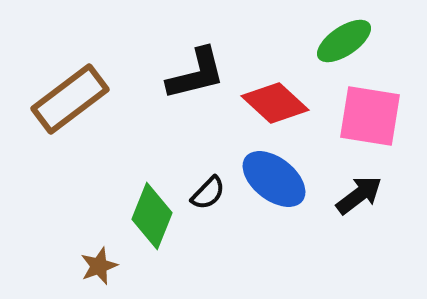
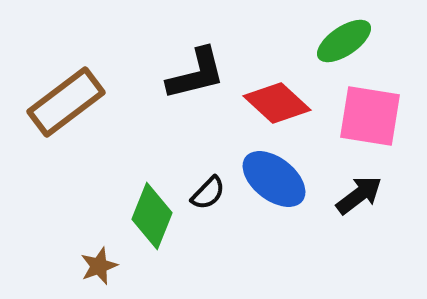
brown rectangle: moved 4 px left, 3 px down
red diamond: moved 2 px right
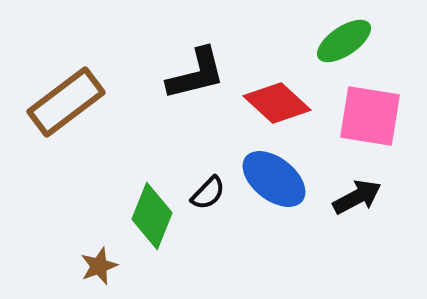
black arrow: moved 2 px left, 2 px down; rotated 9 degrees clockwise
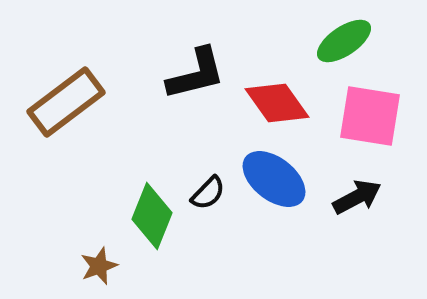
red diamond: rotated 12 degrees clockwise
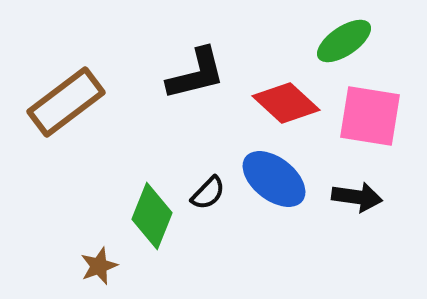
red diamond: moved 9 px right; rotated 12 degrees counterclockwise
black arrow: rotated 36 degrees clockwise
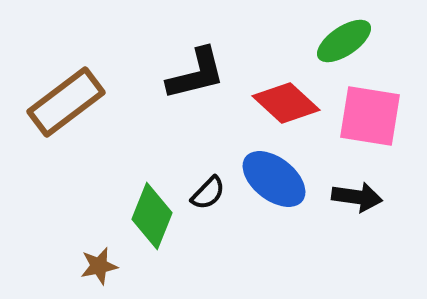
brown star: rotated 9 degrees clockwise
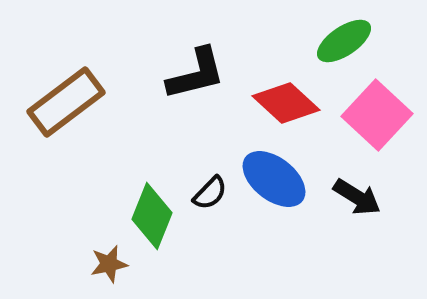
pink square: moved 7 px right, 1 px up; rotated 34 degrees clockwise
black semicircle: moved 2 px right
black arrow: rotated 24 degrees clockwise
brown star: moved 10 px right, 2 px up
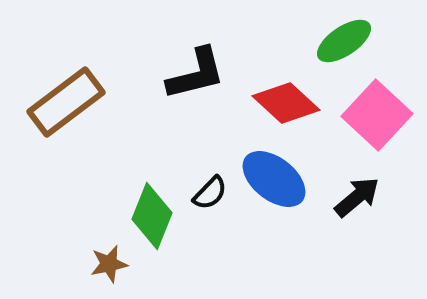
black arrow: rotated 72 degrees counterclockwise
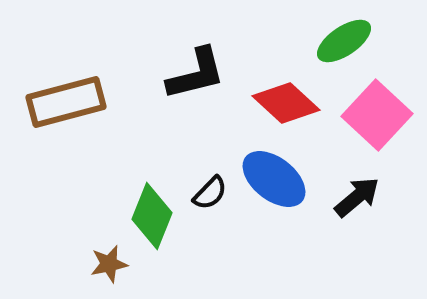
brown rectangle: rotated 22 degrees clockwise
